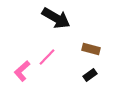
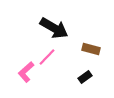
black arrow: moved 2 px left, 10 px down
pink L-shape: moved 4 px right, 1 px down
black rectangle: moved 5 px left, 2 px down
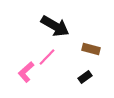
black arrow: moved 1 px right, 2 px up
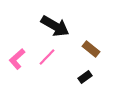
brown rectangle: rotated 24 degrees clockwise
pink L-shape: moved 9 px left, 13 px up
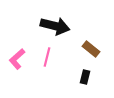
black arrow: rotated 16 degrees counterclockwise
pink line: rotated 30 degrees counterclockwise
black rectangle: rotated 40 degrees counterclockwise
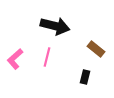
brown rectangle: moved 5 px right
pink L-shape: moved 2 px left
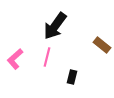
black arrow: rotated 112 degrees clockwise
brown rectangle: moved 6 px right, 4 px up
black rectangle: moved 13 px left
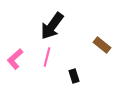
black arrow: moved 3 px left
black rectangle: moved 2 px right, 1 px up; rotated 32 degrees counterclockwise
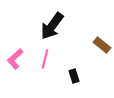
pink line: moved 2 px left, 2 px down
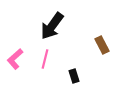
brown rectangle: rotated 24 degrees clockwise
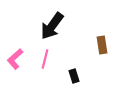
brown rectangle: rotated 18 degrees clockwise
